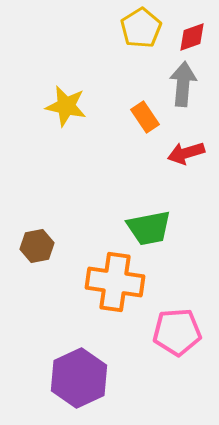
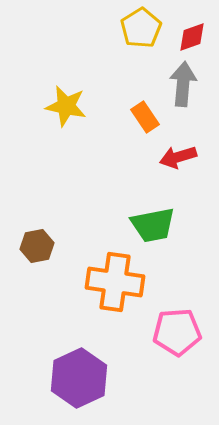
red arrow: moved 8 px left, 4 px down
green trapezoid: moved 4 px right, 3 px up
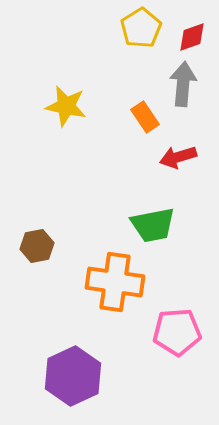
purple hexagon: moved 6 px left, 2 px up
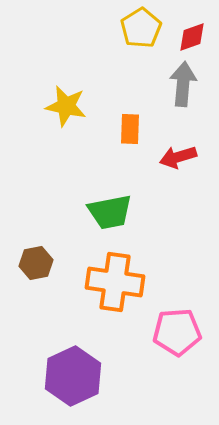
orange rectangle: moved 15 px left, 12 px down; rotated 36 degrees clockwise
green trapezoid: moved 43 px left, 13 px up
brown hexagon: moved 1 px left, 17 px down
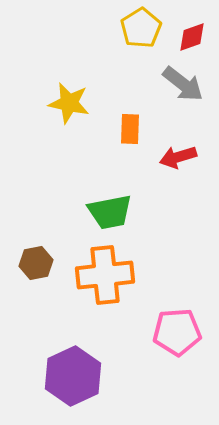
gray arrow: rotated 123 degrees clockwise
yellow star: moved 3 px right, 3 px up
orange cross: moved 10 px left, 7 px up; rotated 14 degrees counterclockwise
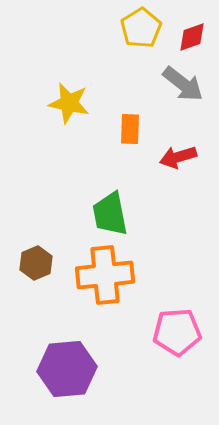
green trapezoid: moved 2 px down; rotated 90 degrees clockwise
brown hexagon: rotated 12 degrees counterclockwise
purple hexagon: moved 6 px left, 7 px up; rotated 20 degrees clockwise
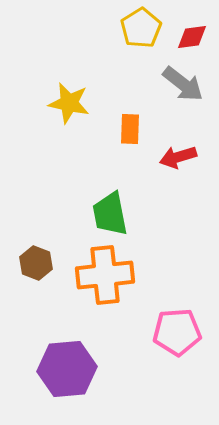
red diamond: rotated 12 degrees clockwise
brown hexagon: rotated 16 degrees counterclockwise
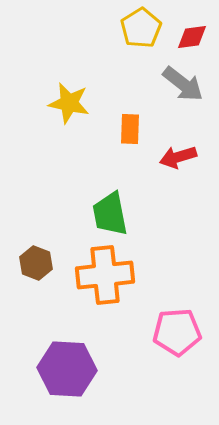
purple hexagon: rotated 8 degrees clockwise
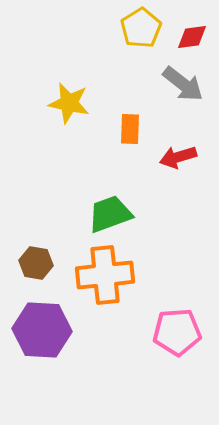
green trapezoid: rotated 81 degrees clockwise
brown hexagon: rotated 12 degrees counterclockwise
purple hexagon: moved 25 px left, 39 px up
